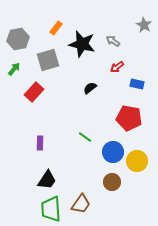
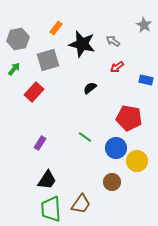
blue rectangle: moved 9 px right, 4 px up
purple rectangle: rotated 32 degrees clockwise
blue circle: moved 3 px right, 4 px up
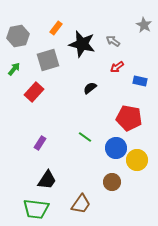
gray hexagon: moved 3 px up
blue rectangle: moved 6 px left, 1 px down
yellow circle: moved 1 px up
green trapezoid: moved 15 px left; rotated 80 degrees counterclockwise
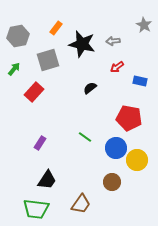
gray arrow: rotated 40 degrees counterclockwise
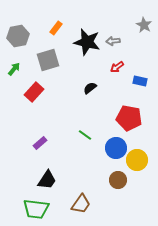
black star: moved 5 px right, 2 px up
green line: moved 2 px up
purple rectangle: rotated 16 degrees clockwise
brown circle: moved 6 px right, 2 px up
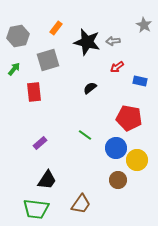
red rectangle: rotated 48 degrees counterclockwise
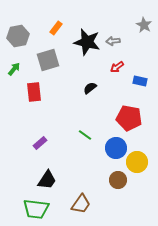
yellow circle: moved 2 px down
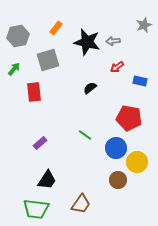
gray star: rotated 21 degrees clockwise
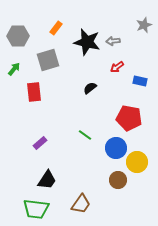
gray hexagon: rotated 10 degrees clockwise
